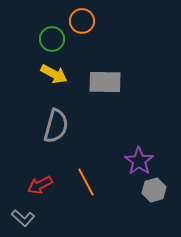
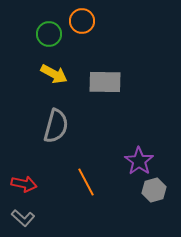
green circle: moved 3 px left, 5 px up
red arrow: moved 16 px left, 1 px up; rotated 140 degrees counterclockwise
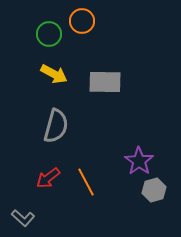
red arrow: moved 24 px right, 6 px up; rotated 130 degrees clockwise
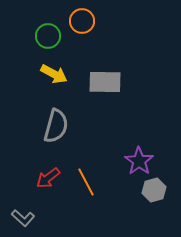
green circle: moved 1 px left, 2 px down
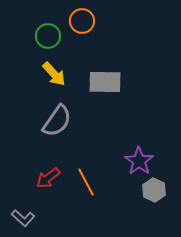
yellow arrow: rotated 20 degrees clockwise
gray semicircle: moved 1 px right, 5 px up; rotated 20 degrees clockwise
gray hexagon: rotated 20 degrees counterclockwise
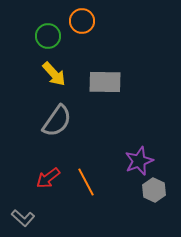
purple star: rotated 16 degrees clockwise
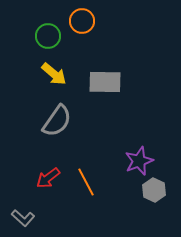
yellow arrow: rotated 8 degrees counterclockwise
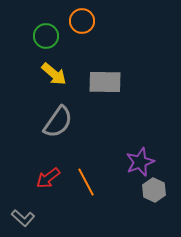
green circle: moved 2 px left
gray semicircle: moved 1 px right, 1 px down
purple star: moved 1 px right, 1 px down
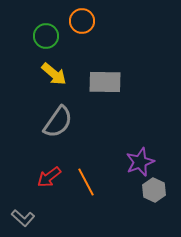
red arrow: moved 1 px right, 1 px up
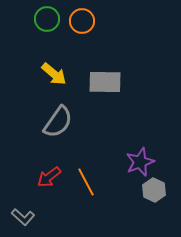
green circle: moved 1 px right, 17 px up
gray L-shape: moved 1 px up
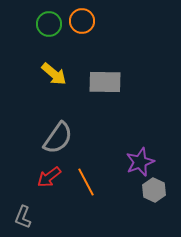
green circle: moved 2 px right, 5 px down
gray semicircle: moved 16 px down
gray L-shape: rotated 70 degrees clockwise
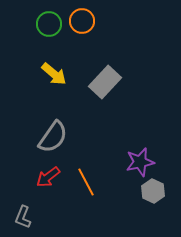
gray rectangle: rotated 48 degrees counterclockwise
gray semicircle: moved 5 px left, 1 px up
purple star: rotated 8 degrees clockwise
red arrow: moved 1 px left
gray hexagon: moved 1 px left, 1 px down
